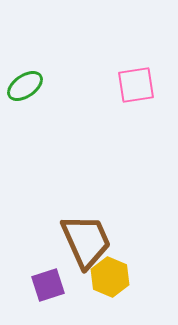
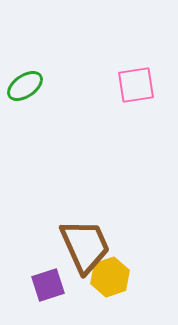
brown trapezoid: moved 1 px left, 5 px down
yellow hexagon: rotated 18 degrees clockwise
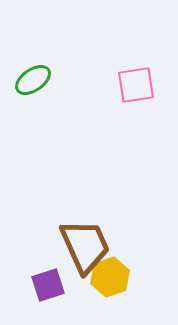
green ellipse: moved 8 px right, 6 px up
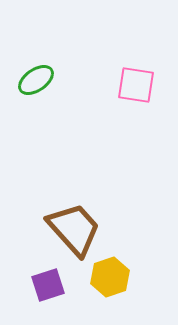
green ellipse: moved 3 px right
pink square: rotated 18 degrees clockwise
brown trapezoid: moved 11 px left, 17 px up; rotated 18 degrees counterclockwise
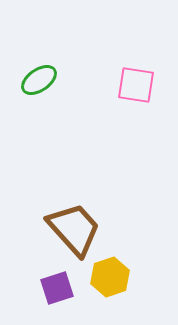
green ellipse: moved 3 px right
purple square: moved 9 px right, 3 px down
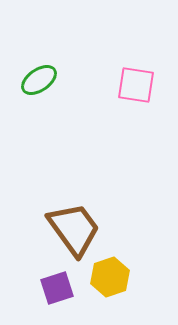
brown trapezoid: rotated 6 degrees clockwise
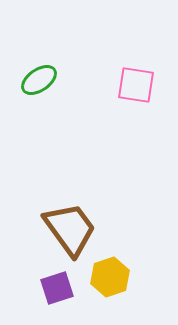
brown trapezoid: moved 4 px left
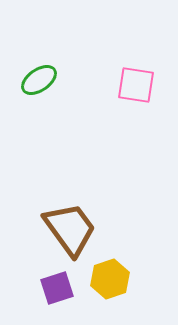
yellow hexagon: moved 2 px down
